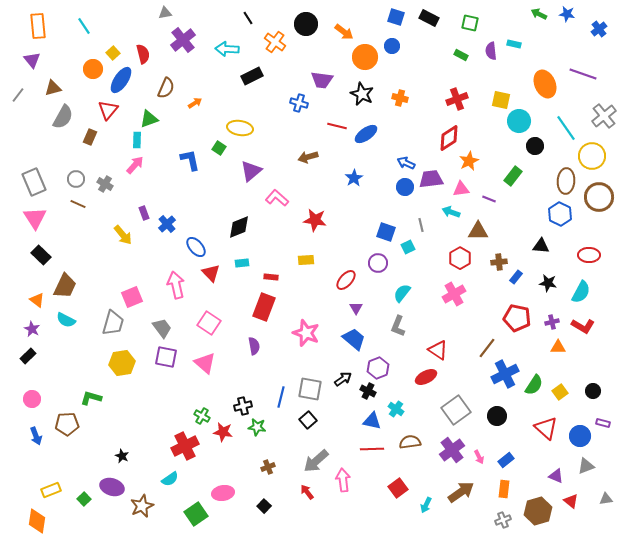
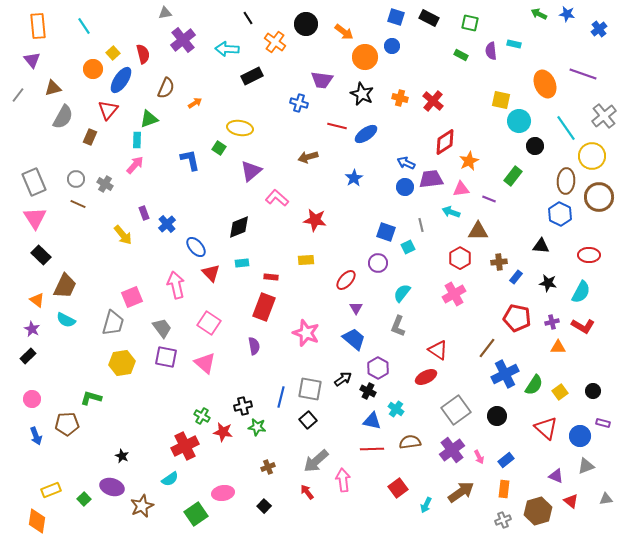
red cross at (457, 99): moved 24 px left, 2 px down; rotated 30 degrees counterclockwise
red diamond at (449, 138): moved 4 px left, 4 px down
purple hexagon at (378, 368): rotated 10 degrees counterclockwise
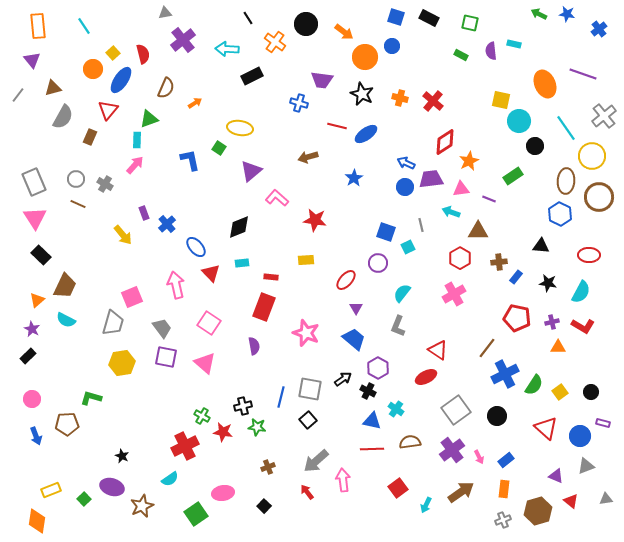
green rectangle at (513, 176): rotated 18 degrees clockwise
orange triangle at (37, 300): rotated 42 degrees clockwise
black circle at (593, 391): moved 2 px left, 1 px down
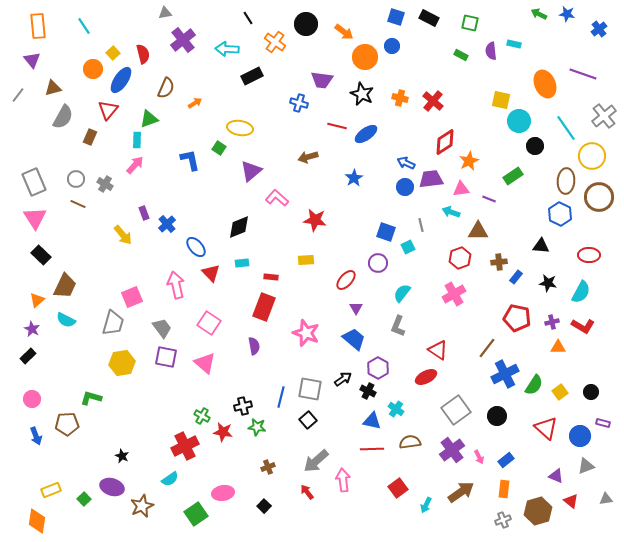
red hexagon at (460, 258): rotated 10 degrees clockwise
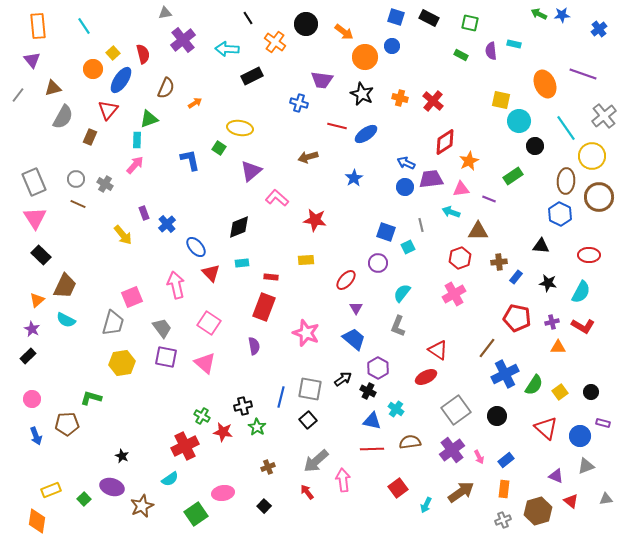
blue star at (567, 14): moved 5 px left, 1 px down; rotated 14 degrees counterclockwise
green star at (257, 427): rotated 24 degrees clockwise
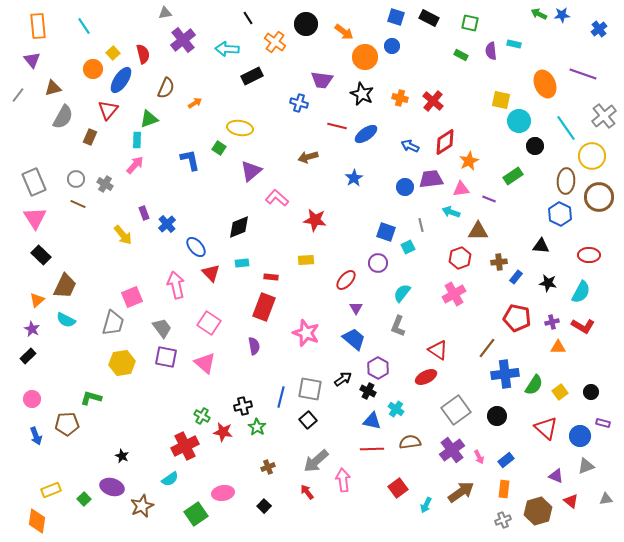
blue arrow at (406, 163): moved 4 px right, 17 px up
blue cross at (505, 374): rotated 20 degrees clockwise
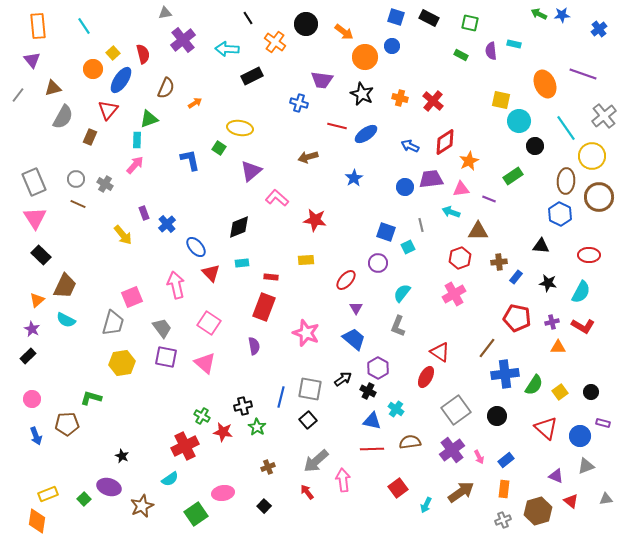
red triangle at (438, 350): moved 2 px right, 2 px down
red ellipse at (426, 377): rotated 35 degrees counterclockwise
purple ellipse at (112, 487): moved 3 px left
yellow rectangle at (51, 490): moved 3 px left, 4 px down
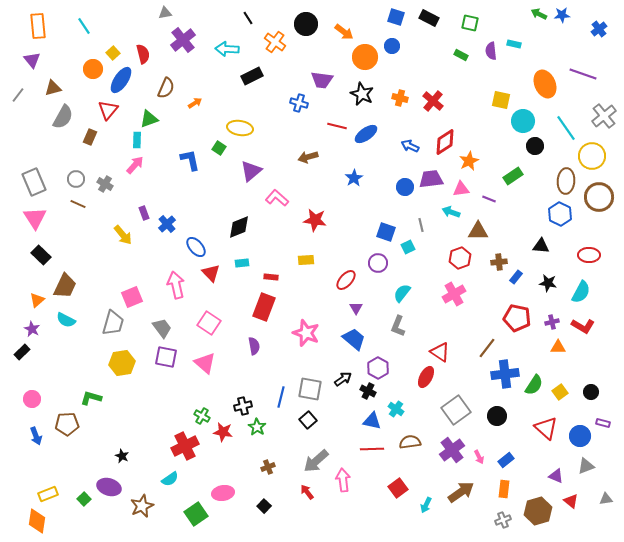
cyan circle at (519, 121): moved 4 px right
black rectangle at (28, 356): moved 6 px left, 4 px up
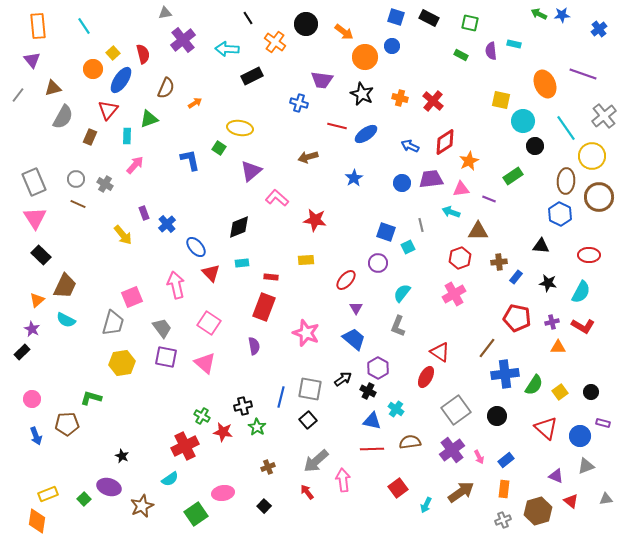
cyan rectangle at (137, 140): moved 10 px left, 4 px up
blue circle at (405, 187): moved 3 px left, 4 px up
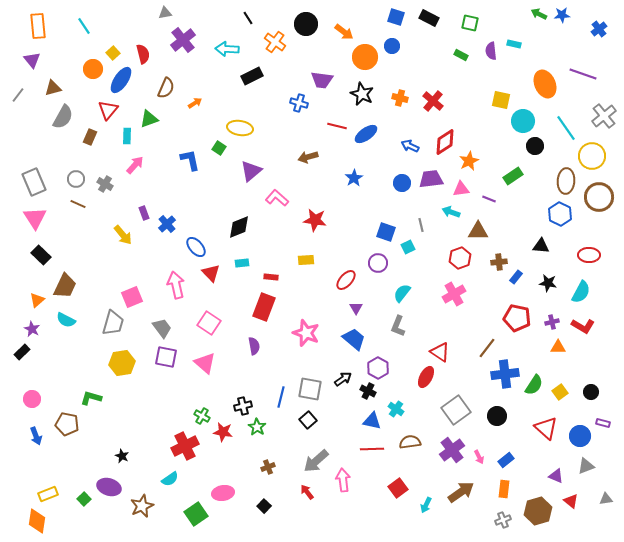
brown pentagon at (67, 424): rotated 15 degrees clockwise
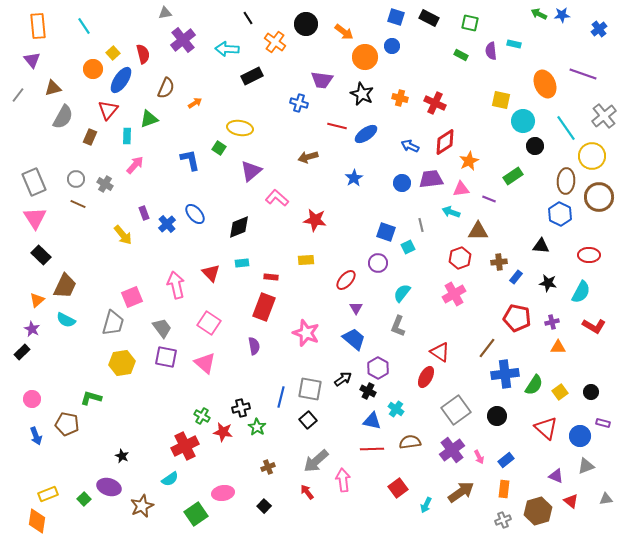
red cross at (433, 101): moved 2 px right, 2 px down; rotated 15 degrees counterclockwise
blue ellipse at (196, 247): moved 1 px left, 33 px up
red L-shape at (583, 326): moved 11 px right
black cross at (243, 406): moved 2 px left, 2 px down
